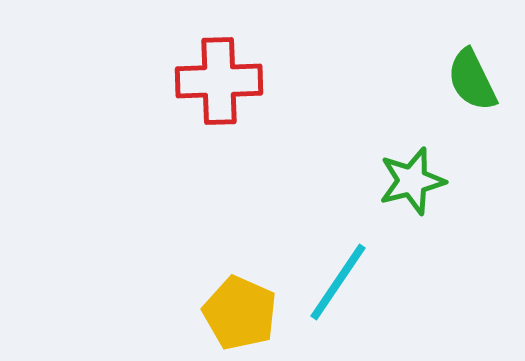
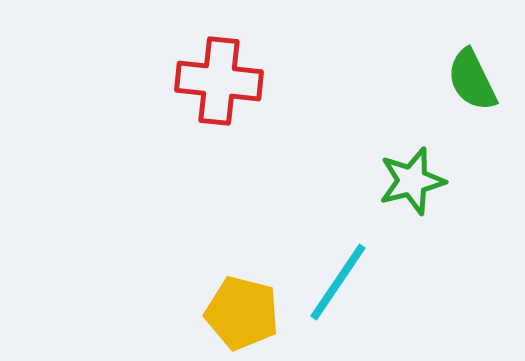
red cross: rotated 8 degrees clockwise
yellow pentagon: moved 2 px right; rotated 10 degrees counterclockwise
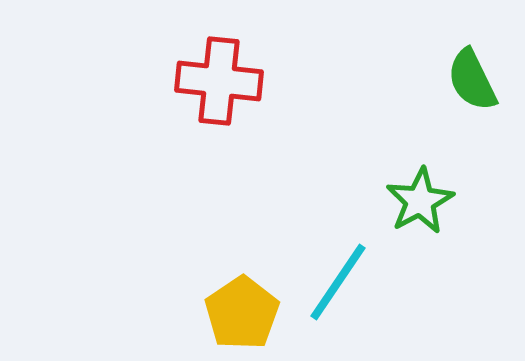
green star: moved 8 px right, 20 px down; rotated 14 degrees counterclockwise
yellow pentagon: rotated 24 degrees clockwise
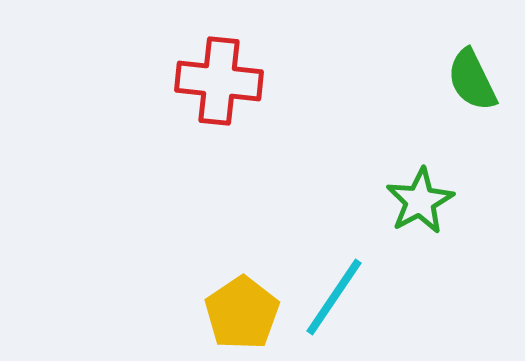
cyan line: moved 4 px left, 15 px down
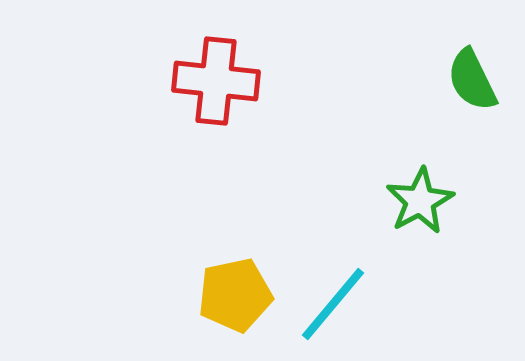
red cross: moved 3 px left
cyan line: moved 1 px left, 7 px down; rotated 6 degrees clockwise
yellow pentagon: moved 7 px left, 18 px up; rotated 22 degrees clockwise
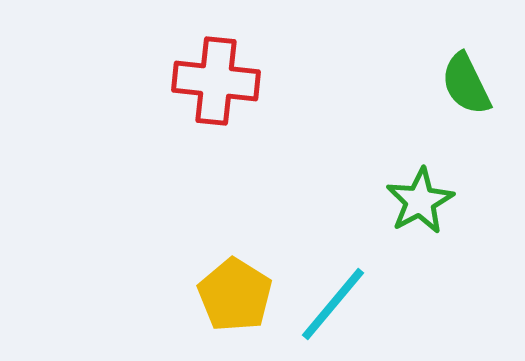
green semicircle: moved 6 px left, 4 px down
yellow pentagon: rotated 28 degrees counterclockwise
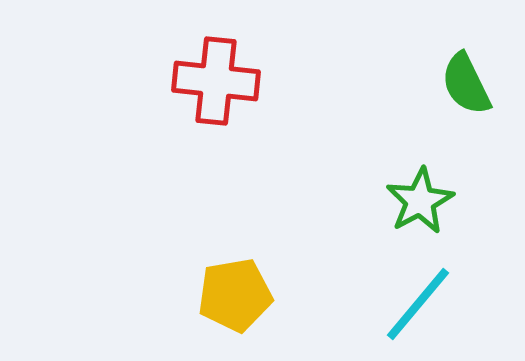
yellow pentagon: rotated 30 degrees clockwise
cyan line: moved 85 px right
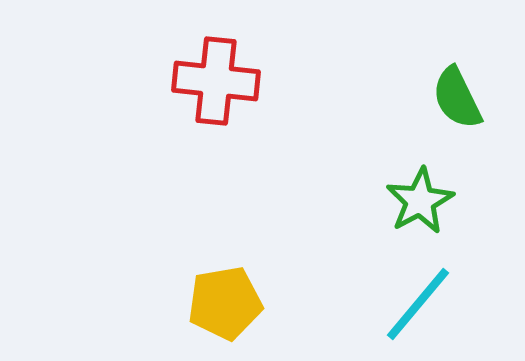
green semicircle: moved 9 px left, 14 px down
yellow pentagon: moved 10 px left, 8 px down
